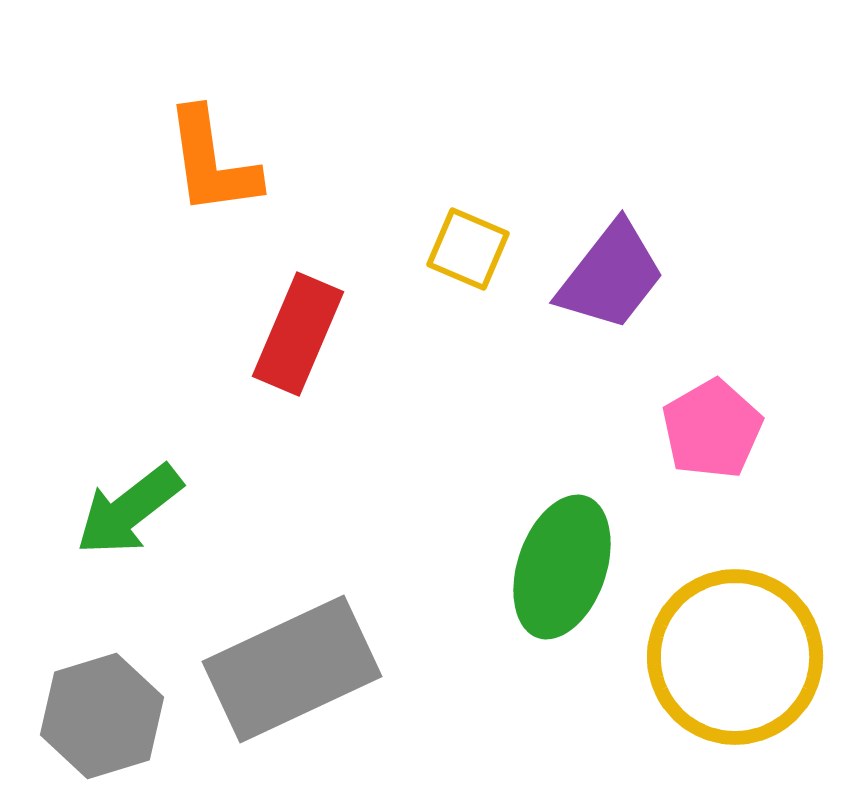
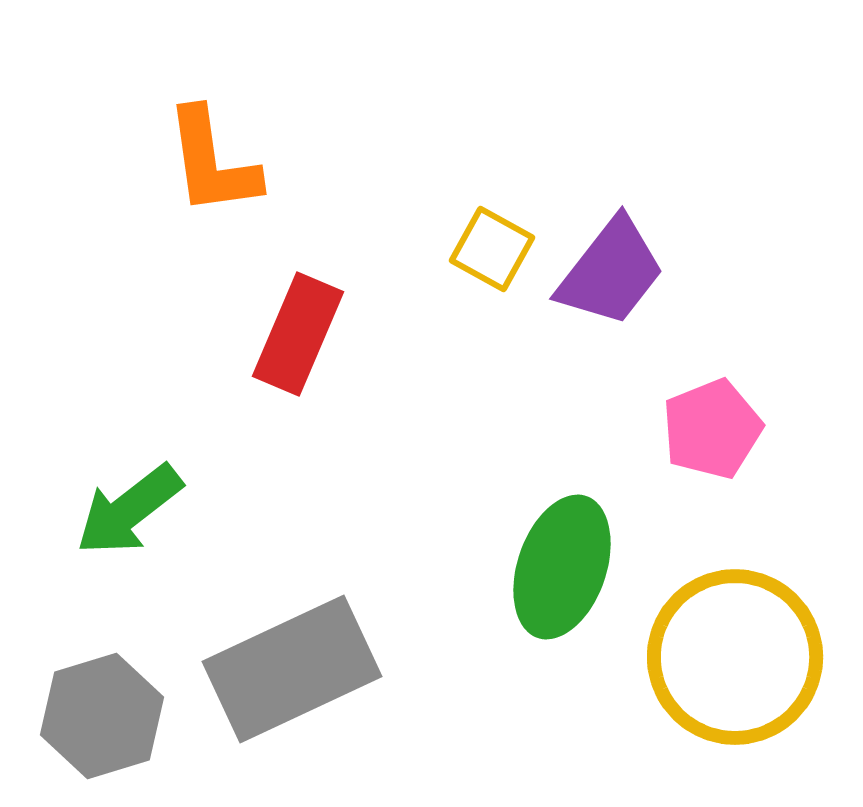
yellow square: moved 24 px right; rotated 6 degrees clockwise
purple trapezoid: moved 4 px up
pink pentagon: rotated 8 degrees clockwise
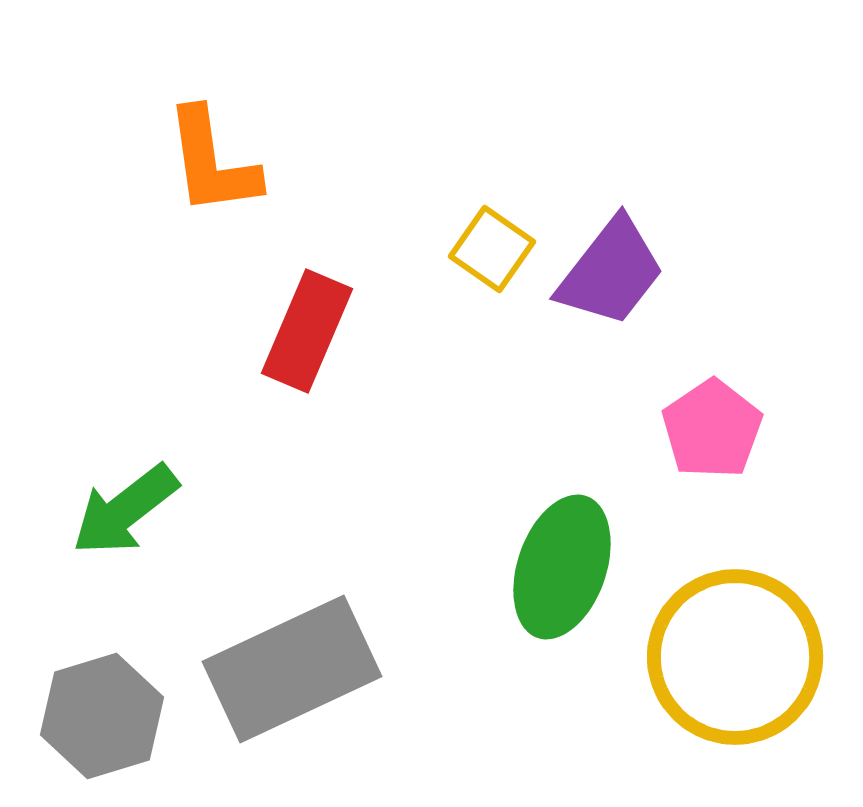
yellow square: rotated 6 degrees clockwise
red rectangle: moved 9 px right, 3 px up
pink pentagon: rotated 12 degrees counterclockwise
green arrow: moved 4 px left
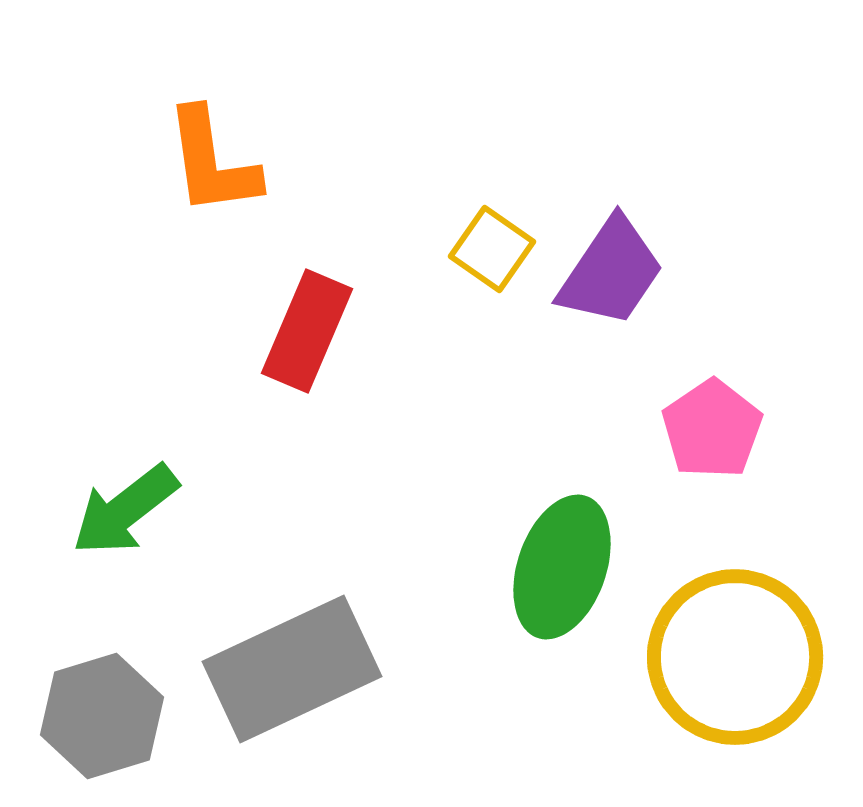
purple trapezoid: rotated 4 degrees counterclockwise
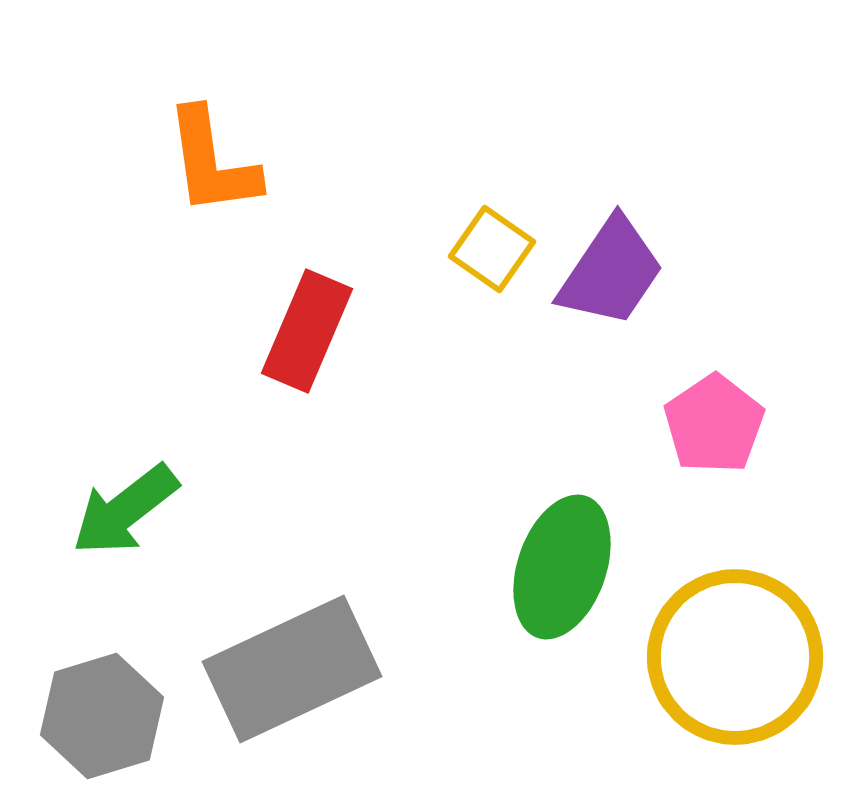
pink pentagon: moved 2 px right, 5 px up
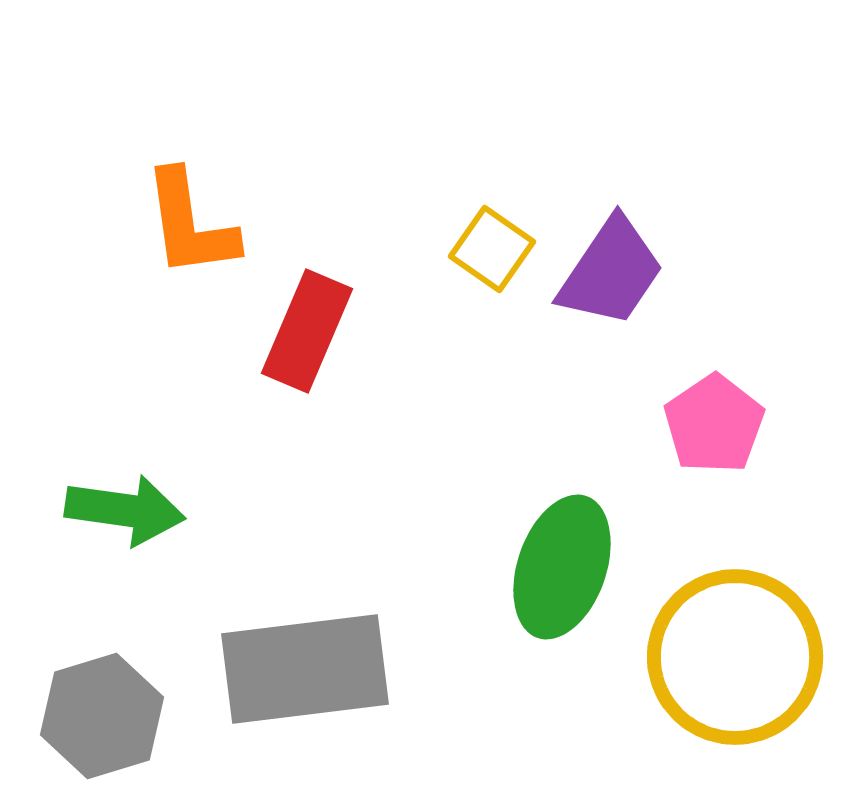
orange L-shape: moved 22 px left, 62 px down
green arrow: rotated 134 degrees counterclockwise
gray rectangle: moved 13 px right; rotated 18 degrees clockwise
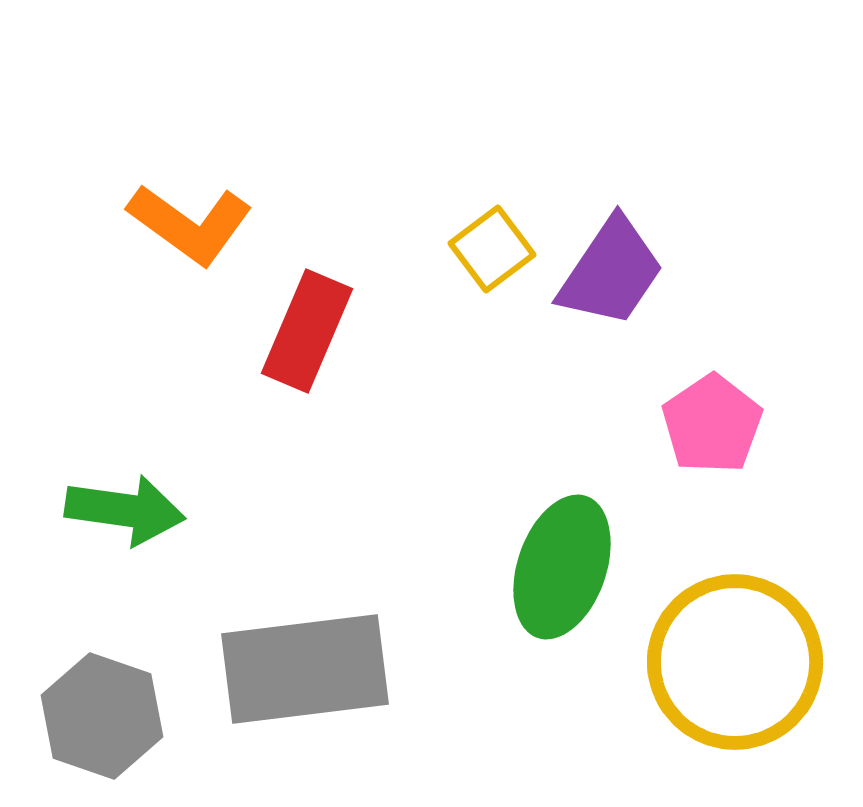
orange L-shape: rotated 46 degrees counterclockwise
yellow square: rotated 18 degrees clockwise
pink pentagon: moved 2 px left
yellow circle: moved 5 px down
gray hexagon: rotated 24 degrees counterclockwise
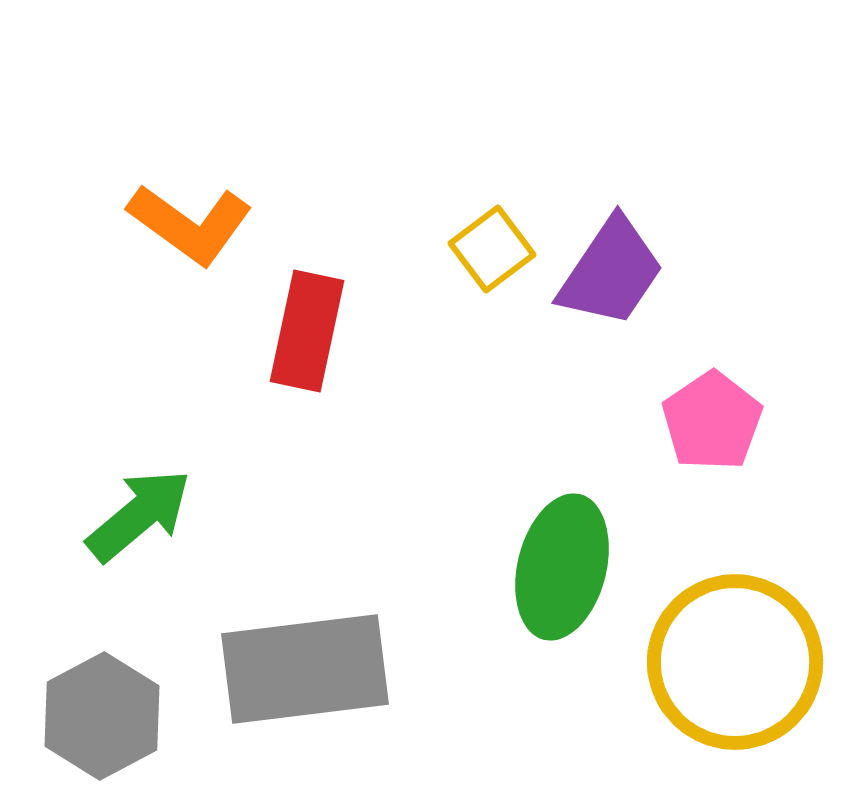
red rectangle: rotated 11 degrees counterclockwise
pink pentagon: moved 3 px up
green arrow: moved 14 px right, 5 px down; rotated 48 degrees counterclockwise
green ellipse: rotated 5 degrees counterclockwise
gray hexagon: rotated 13 degrees clockwise
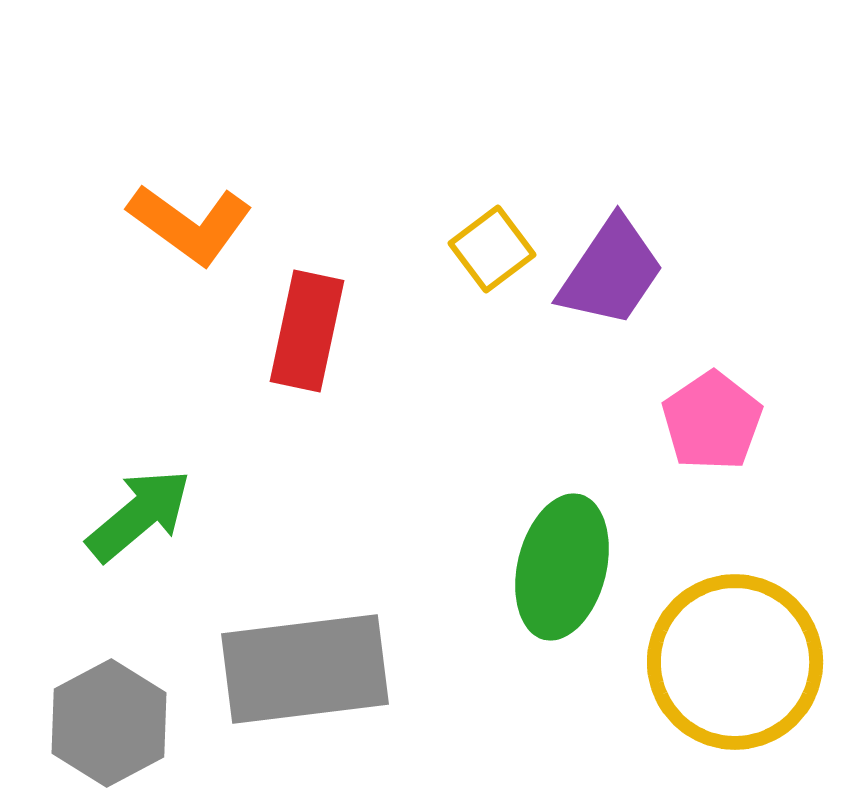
gray hexagon: moved 7 px right, 7 px down
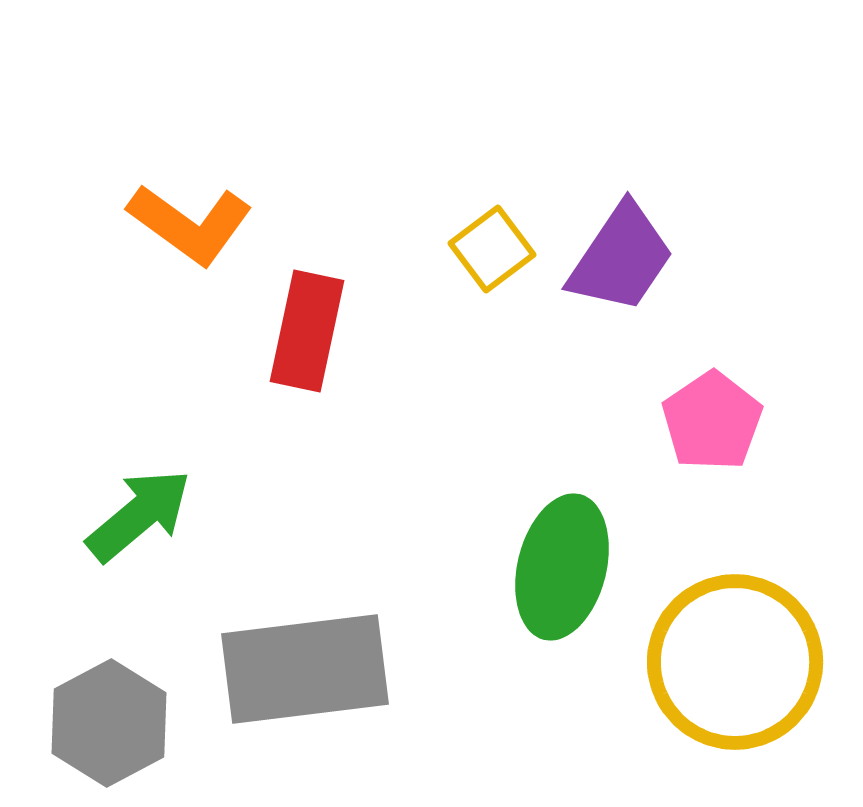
purple trapezoid: moved 10 px right, 14 px up
